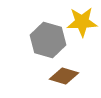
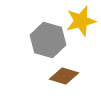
yellow star: moved 1 px left, 1 px up; rotated 12 degrees counterclockwise
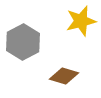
gray hexagon: moved 25 px left, 2 px down; rotated 16 degrees clockwise
